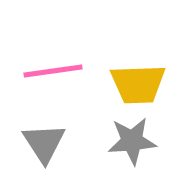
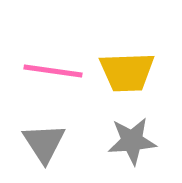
pink line: rotated 16 degrees clockwise
yellow trapezoid: moved 11 px left, 12 px up
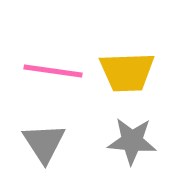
gray star: rotated 9 degrees clockwise
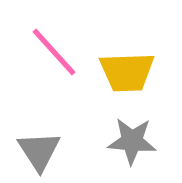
pink line: moved 1 px right, 19 px up; rotated 40 degrees clockwise
gray triangle: moved 5 px left, 8 px down
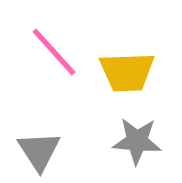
gray star: moved 5 px right
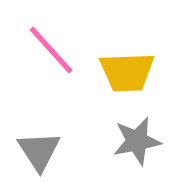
pink line: moved 3 px left, 2 px up
gray star: rotated 15 degrees counterclockwise
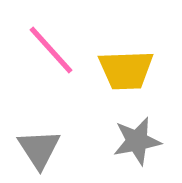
yellow trapezoid: moved 1 px left, 2 px up
gray triangle: moved 2 px up
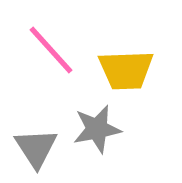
gray star: moved 40 px left, 12 px up
gray triangle: moved 3 px left, 1 px up
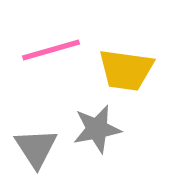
pink line: rotated 64 degrees counterclockwise
yellow trapezoid: rotated 10 degrees clockwise
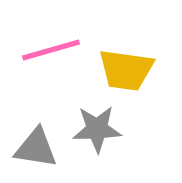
gray star: rotated 9 degrees clockwise
gray triangle: rotated 48 degrees counterclockwise
